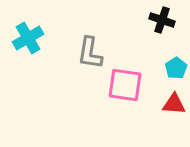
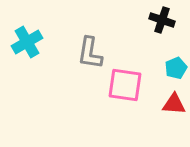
cyan cross: moved 1 px left, 4 px down
cyan pentagon: rotated 10 degrees clockwise
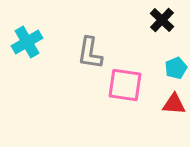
black cross: rotated 25 degrees clockwise
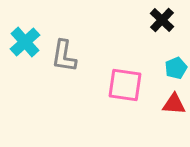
cyan cross: moved 2 px left; rotated 12 degrees counterclockwise
gray L-shape: moved 26 px left, 3 px down
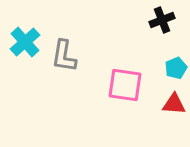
black cross: rotated 25 degrees clockwise
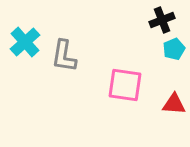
cyan pentagon: moved 2 px left, 19 px up
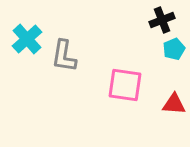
cyan cross: moved 2 px right, 3 px up
